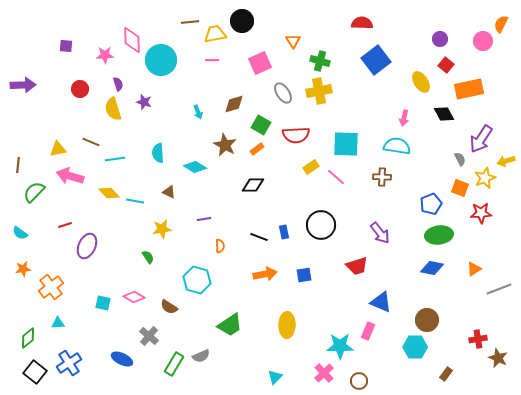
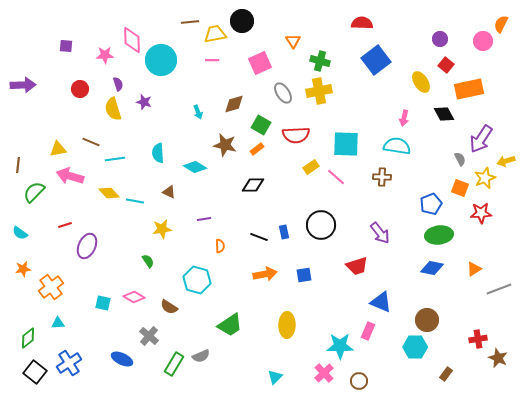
brown star at (225, 145): rotated 15 degrees counterclockwise
green semicircle at (148, 257): moved 4 px down
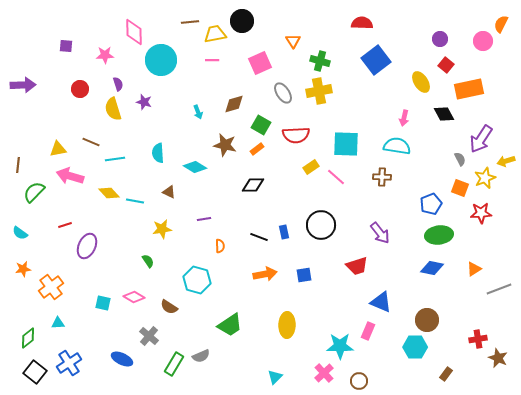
pink diamond at (132, 40): moved 2 px right, 8 px up
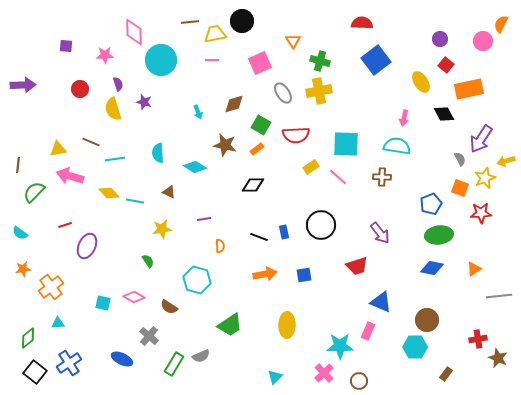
pink line at (336, 177): moved 2 px right
gray line at (499, 289): moved 7 px down; rotated 15 degrees clockwise
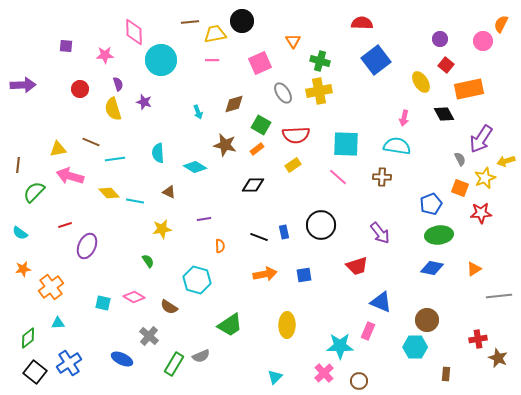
yellow rectangle at (311, 167): moved 18 px left, 2 px up
brown rectangle at (446, 374): rotated 32 degrees counterclockwise
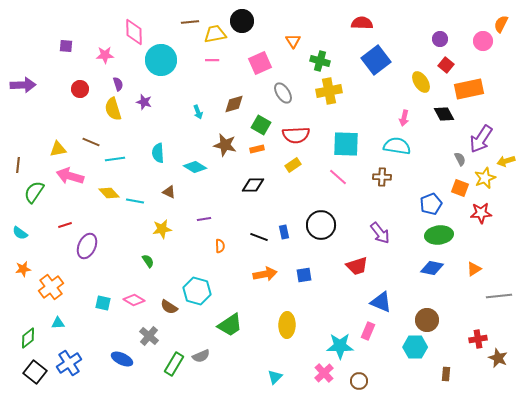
yellow cross at (319, 91): moved 10 px right
orange rectangle at (257, 149): rotated 24 degrees clockwise
green semicircle at (34, 192): rotated 10 degrees counterclockwise
cyan hexagon at (197, 280): moved 11 px down
pink diamond at (134, 297): moved 3 px down
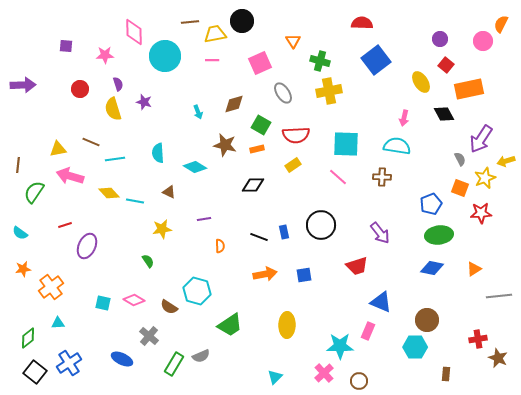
cyan circle at (161, 60): moved 4 px right, 4 px up
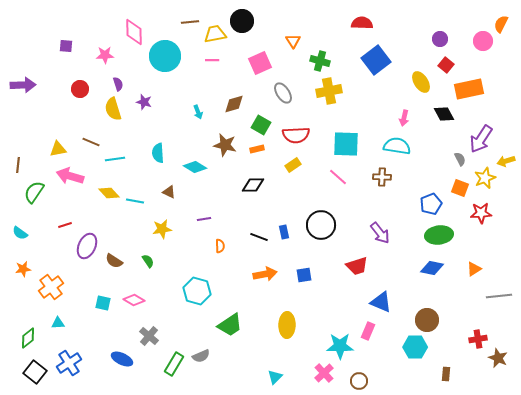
brown semicircle at (169, 307): moved 55 px left, 46 px up
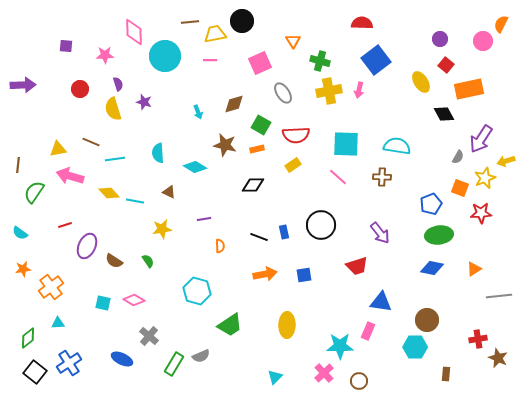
pink line at (212, 60): moved 2 px left
pink arrow at (404, 118): moved 45 px left, 28 px up
gray semicircle at (460, 159): moved 2 px left, 2 px up; rotated 56 degrees clockwise
blue triangle at (381, 302): rotated 15 degrees counterclockwise
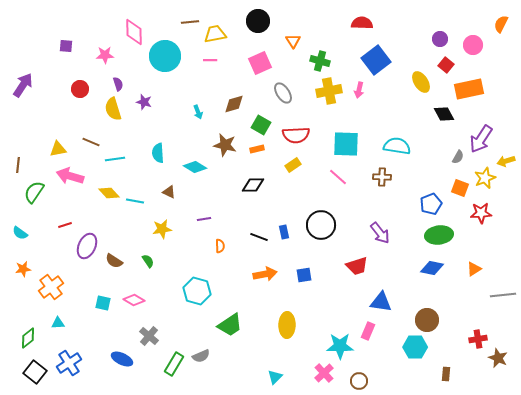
black circle at (242, 21): moved 16 px right
pink circle at (483, 41): moved 10 px left, 4 px down
purple arrow at (23, 85): rotated 55 degrees counterclockwise
gray line at (499, 296): moved 4 px right, 1 px up
